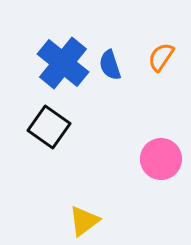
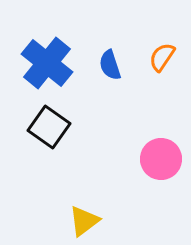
orange semicircle: moved 1 px right
blue cross: moved 16 px left
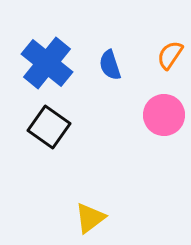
orange semicircle: moved 8 px right, 2 px up
pink circle: moved 3 px right, 44 px up
yellow triangle: moved 6 px right, 3 px up
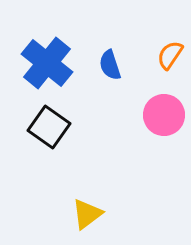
yellow triangle: moved 3 px left, 4 px up
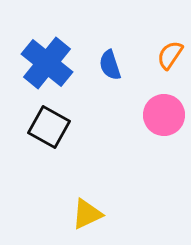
black square: rotated 6 degrees counterclockwise
yellow triangle: rotated 12 degrees clockwise
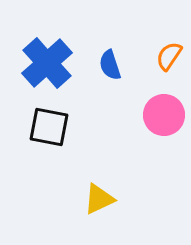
orange semicircle: moved 1 px left, 1 px down
blue cross: rotated 9 degrees clockwise
black square: rotated 18 degrees counterclockwise
yellow triangle: moved 12 px right, 15 px up
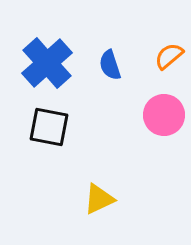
orange semicircle: rotated 16 degrees clockwise
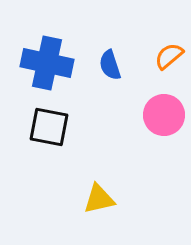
blue cross: rotated 36 degrees counterclockwise
yellow triangle: rotated 12 degrees clockwise
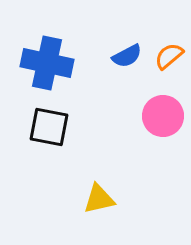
blue semicircle: moved 17 px right, 9 px up; rotated 100 degrees counterclockwise
pink circle: moved 1 px left, 1 px down
